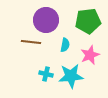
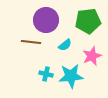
cyan semicircle: rotated 40 degrees clockwise
pink star: moved 2 px right, 1 px down
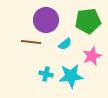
cyan semicircle: moved 1 px up
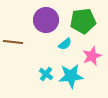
green pentagon: moved 5 px left
brown line: moved 18 px left
cyan cross: rotated 24 degrees clockwise
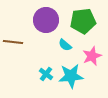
cyan semicircle: moved 1 px down; rotated 80 degrees clockwise
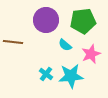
pink star: moved 1 px left, 2 px up
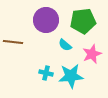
pink star: moved 1 px right
cyan cross: moved 1 px up; rotated 24 degrees counterclockwise
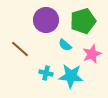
green pentagon: rotated 10 degrees counterclockwise
brown line: moved 7 px right, 7 px down; rotated 36 degrees clockwise
cyan star: rotated 10 degrees clockwise
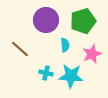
cyan semicircle: rotated 136 degrees counterclockwise
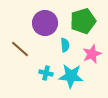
purple circle: moved 1 px left, 3 px down
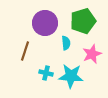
cyan semicircle: moved 1 px right, 2 px up
brown line: moved 5 px right, 2 px down; rotated 66 degrees clockwise
